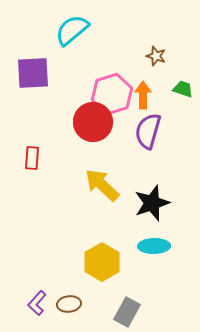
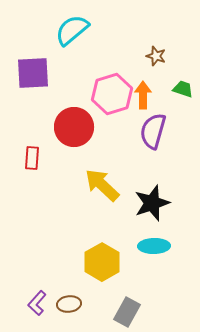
red circle: moved 19 px left, 5 px down
purple semicircle: moved 5 px right
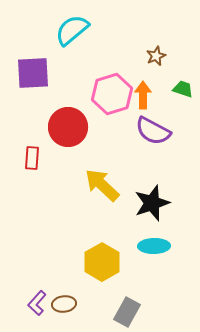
brown star: rotated 30 degrees clockwise
red circle: moved 6 px left
purple semicircle: rotated 78 degrees counterclockwise
brown ellipse: moved 5 px left
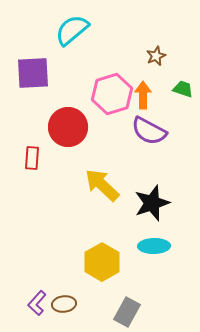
purple semicircle: moved 4 px left
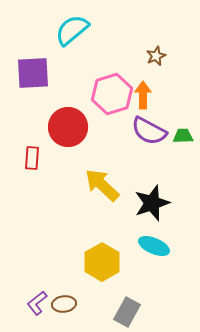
green trapezoid: moved 47 px down; rotated 20 degrees counterclockwise
cyan ellipse: rotated 24 degrees clockwise
purple L-shape: rotated 10 degrees clockwise
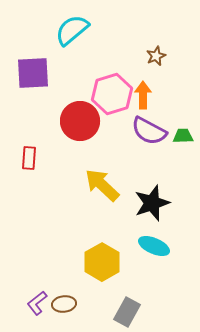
red circle: moved 12 px right, 6 px up
red rectangle: moved 3 px left
